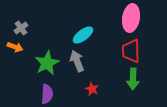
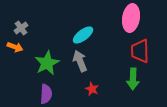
red trapezoid: moved 9 px right
gray arrow: moved 3 px right
purple semicircle: moved 1 px left
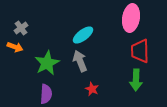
green arrow: moved 3 px right, 1 px down
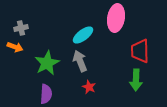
pink ellipse: moved 15 px left
gray cross: rotated 24 degrees clockwise
red star: moved 3 px left, 2 px up
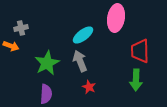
orange arrow: moved 4 px left, 1 px up
